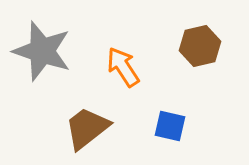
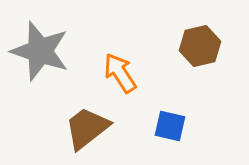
gray star: moved 2 px left
orange arrow: moved 3 px left, 6 px down
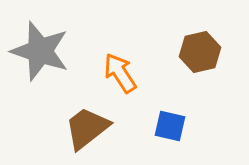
brown hexagon: moved 6 px down
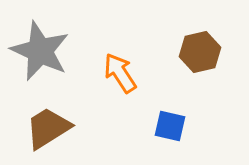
gray star: rotated 6 degrees clockwise
brown trapezoid: moved 39 px left; rotated 6 degrees clockwise
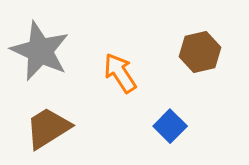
blue square: rotated 32 degrees clockwise
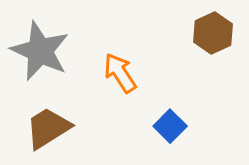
brown hexagon: moved 13 px right, 19 px up; rotated 12 degrees counterclockwise
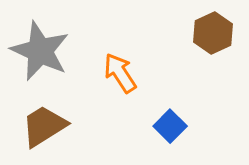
brown trapezoid: moved 4 px left, 2 px up
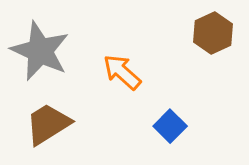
orange arrow: moved 2 px right, 1 px up; rotated 15 degrees counterclockwise
brown trapezoid: moved 4 px right, 2 px up
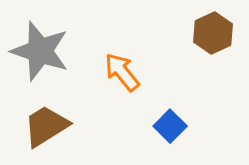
gray star: rotated 6 degrees counterclockwise
orange arrow: rotated 9 degrees clockwise
brown trapezoid: moved 2 px left, 2 px down
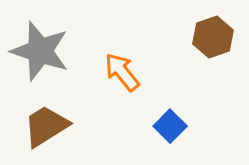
brown hexagon: moved 4 px down; rotated 6 degrees clockwise
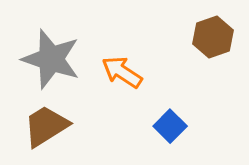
gray star: moved 11 px right, 8 px down
orange arrow: rotated 18 degrees counterclockwise
